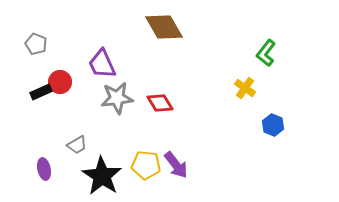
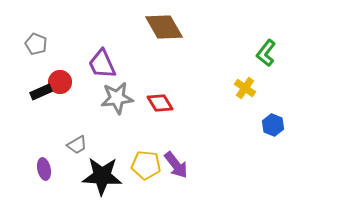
black star: rotated 30 degrees counterclockwise
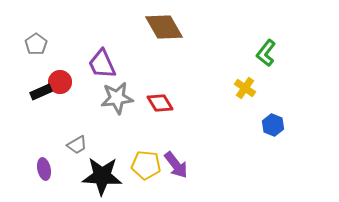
gray pentagon: rotated 15 degrees clockwise
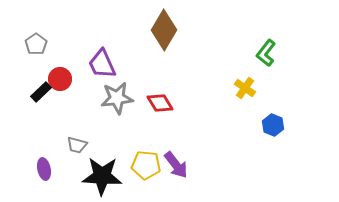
brown diamond: moved 3 px down; rotated 60 degrees clockwise
red circle: moved 3 px up
black rectangle: rotated 20 degrees counterclockwise
gray trapezoid: rotated 45 degrees clockwise
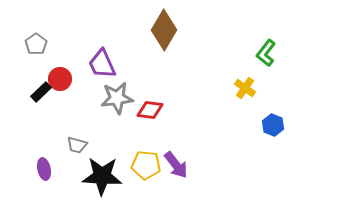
red diamond: moved 10 px left, 7 px down; rotated 52 degrees counterclockwise
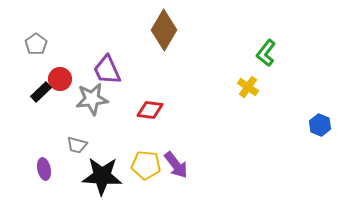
purple trapezoid: moved 5 px right, 6 px down
yellow cross: moved 3 px right, 1 px up
gray star: moved 25 px left, 1 px down
blue hexagon: moved 47 px right
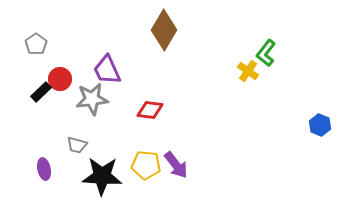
yellow cross: moved 16 px up
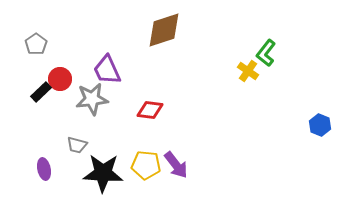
brown diamond: rotated 42 degrees clockwise
black star: moved 1 px right, 3 px up
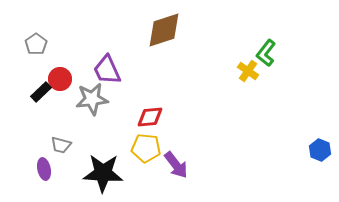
red diamond: moved 7 px down; rotated 12 degrees counterclockwise
blue hexagon: moved 25 px down
gray trapezoid: moved 16 px left
yellow pentagon: moved 17 px up
